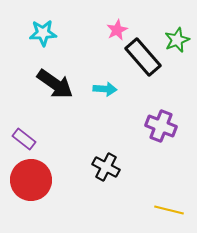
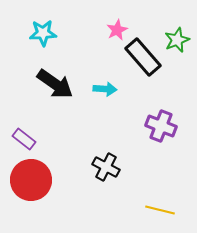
yellow line: moved 9 px left
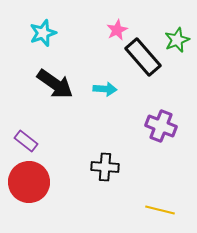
cyan star: rotated 16 degrees counterclockwise
purple rectangle: moved 2 px right, 2 px down
black cross: moved 1 px left; rotated 24 degrees counterclockwise
red circle: moved 2 px left, 2 px down
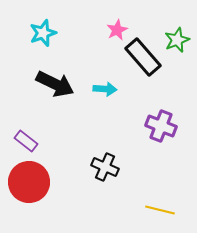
black arrow: rotated 9 degrees counterclockwise
black cross: rotated 20 degrees clockwise
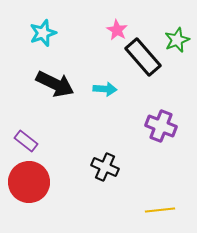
pink star: rotated 15 degrees counterclockwise
yellow line: rotated 20 degrees counterclockwise
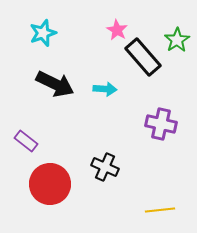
green star: rotated 10 degrees counterclockwise
purple cross: moved 2 px up; rotated 8 degrees counterclockwise
red circle: moved 21 px right, 2 px down
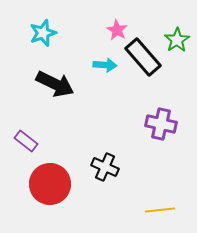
cyan arrow: moved 24 px up
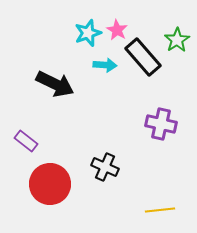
cyan star: moved 45 px right
